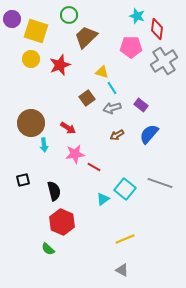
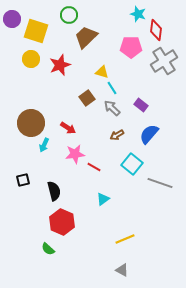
cyan star: moved 1 px right, 2 px up
red diamond: moved 1 px left, 1 px down
gray arrow: rotated 60 degrees clockwise
cyan arrow: rotated 32 degrees clockwise
cyan square: moved 7 px right, 25 px up
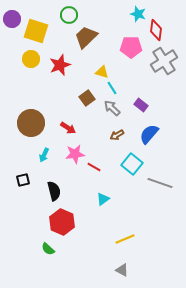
cyan arrow: moved 10 px down
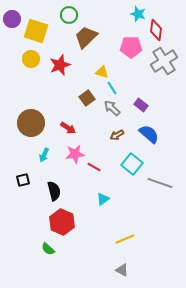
blue semicircle: rotated 90 degrees clockwise
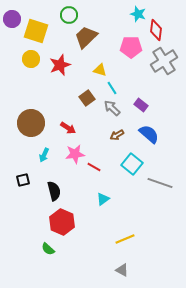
yellow triangle: moved 2 px left, 2 px up
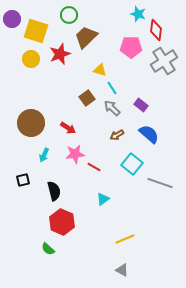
red star: moved 11 px up
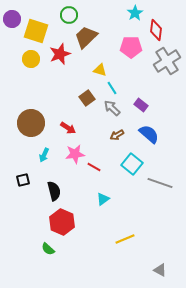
cyan star: moved 3 px left, 1 px up; rotated 21 degrees clockwise
gray cross: moved 3 px right
gray triangle: moved 38 px right
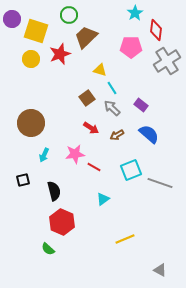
red arrow: moved 23 px right
cyan square: moved 1 px left, 6 px down; rotated 30 degrees clockwise
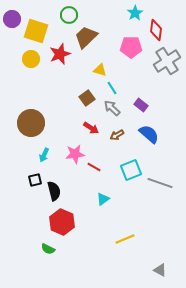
black square: moved 12 px right
green semicircle: rotated 16 degrees counterclockwise
